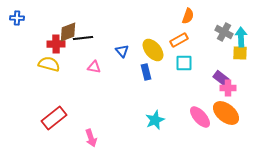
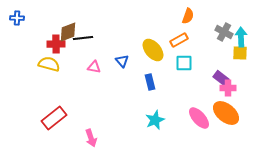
blue triangle: moved 10 px down
blue rectangle: moved 4 px right, 10 px down
pink ellipse: moved 1 px left, 1 px down
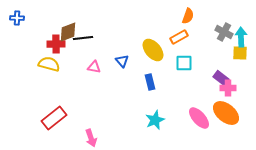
orange rectangle: moved 3 px up
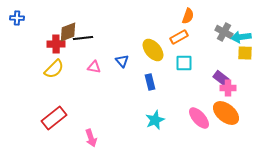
cyan arrow: rotated 96 degrees counterclockwise
yellow square: moved 5 px right
yellow semicircle: moved 5 px right, 5 px down; rotated 120 degrees clockwise
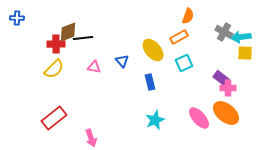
cyan square: rotated 24 degrees counterclockwise
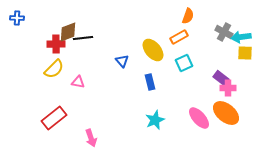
pink triangle: moved 16 px left, 15 px down
